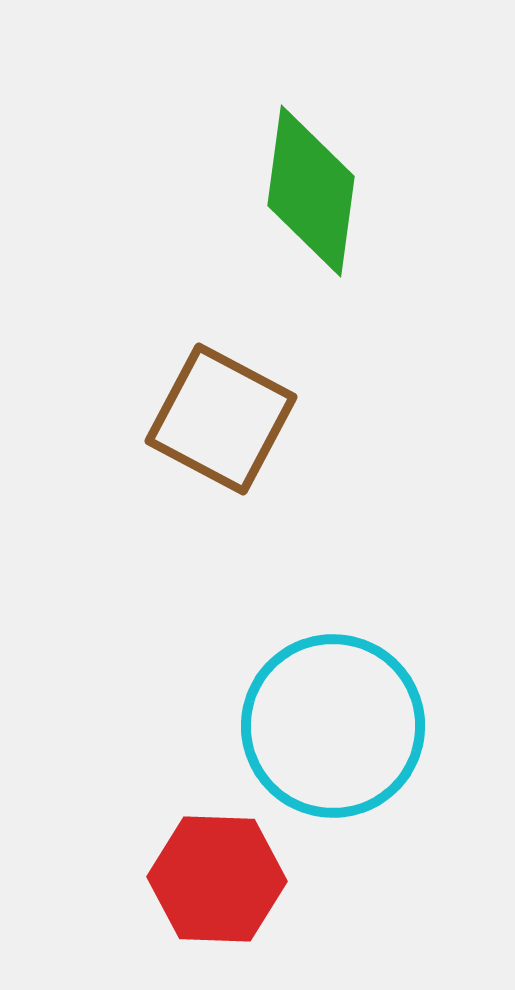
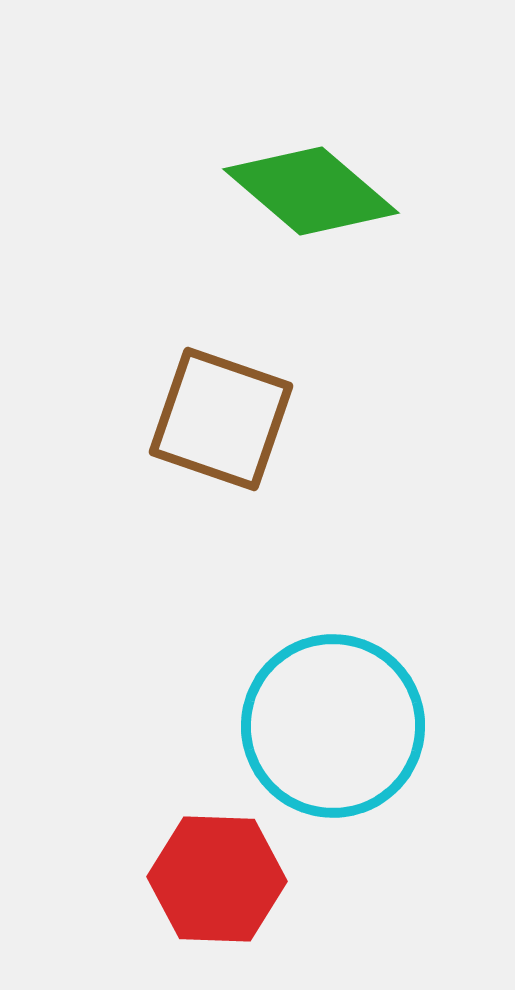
green diamond: rotated 57 degrees counterclockwise
brown square: rotated 9 degrees counterclockwise
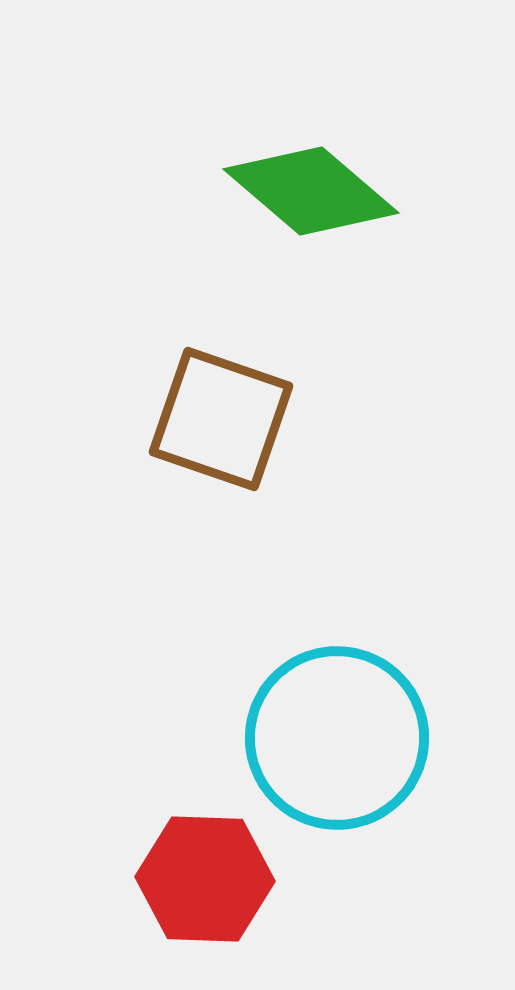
cyan circle: moved 4 px right, 12 px down
red hexagon: moved 12 px left
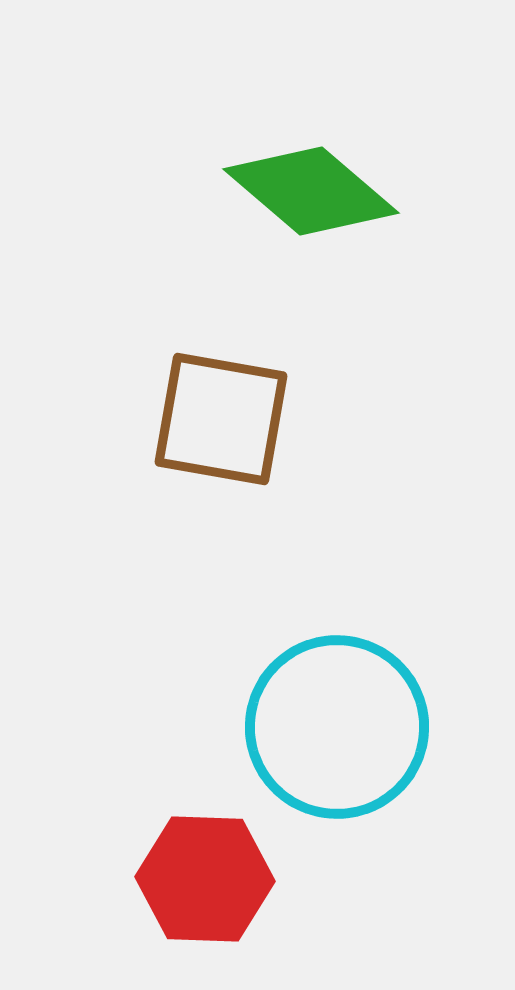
brown square: rotated 9 degrees counterclockwise
cyan circle: moved 11 px up
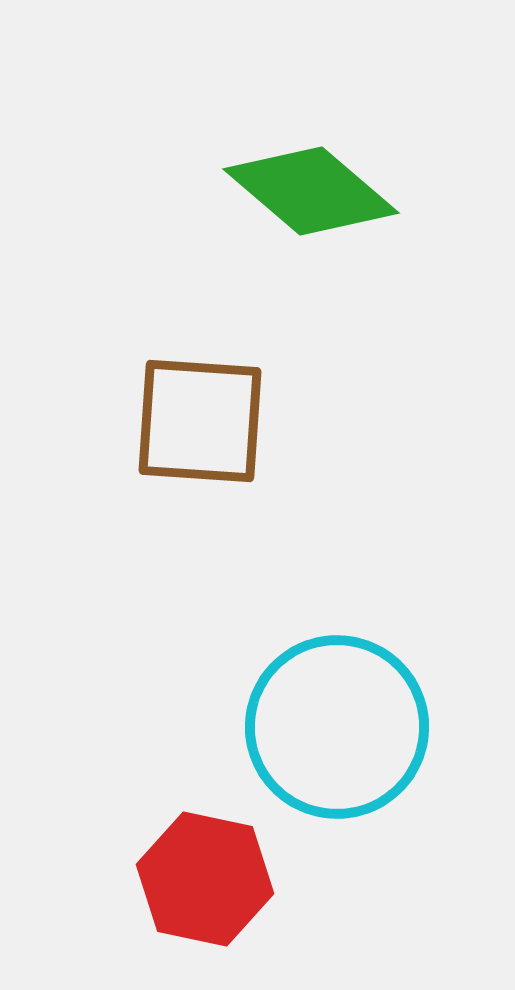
brown square: moved 21 px left, 2 px down; rotated 6 degrees counterclockwise
red hexagon: rotated 10 degrees clockwise
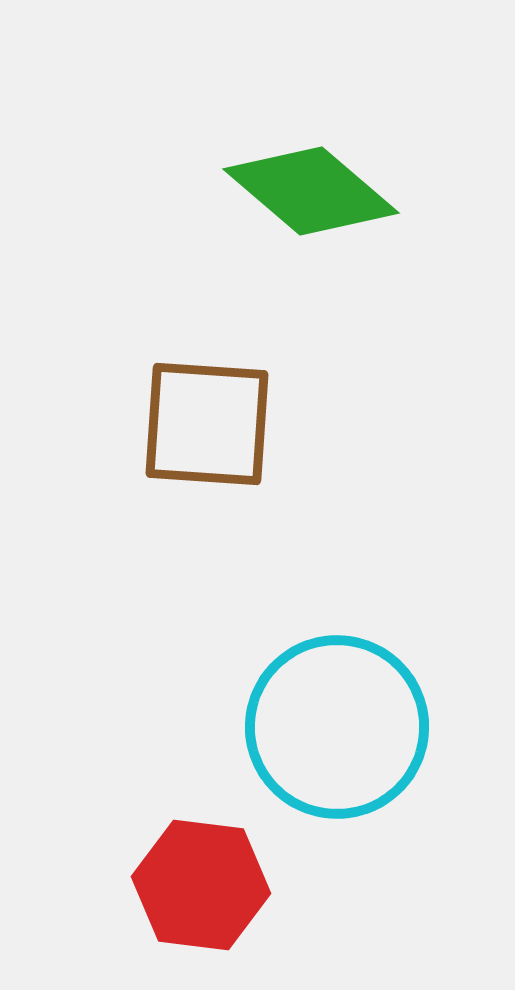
brown square: moved 7 px right, 3 px down
red hexagon: moved 4 px left, 6 px down; rotated 5 degrees counterclockwise
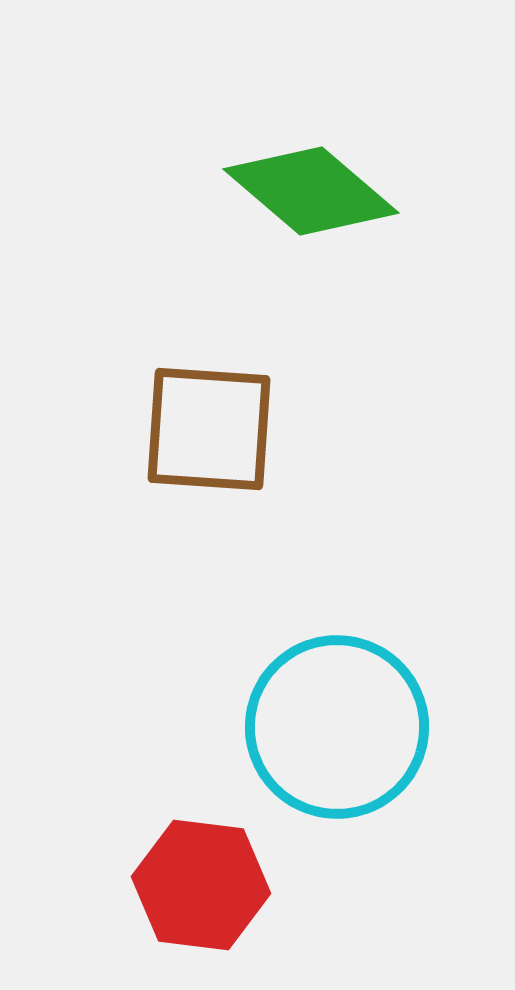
brown square: moved 2 px right, 5 px down
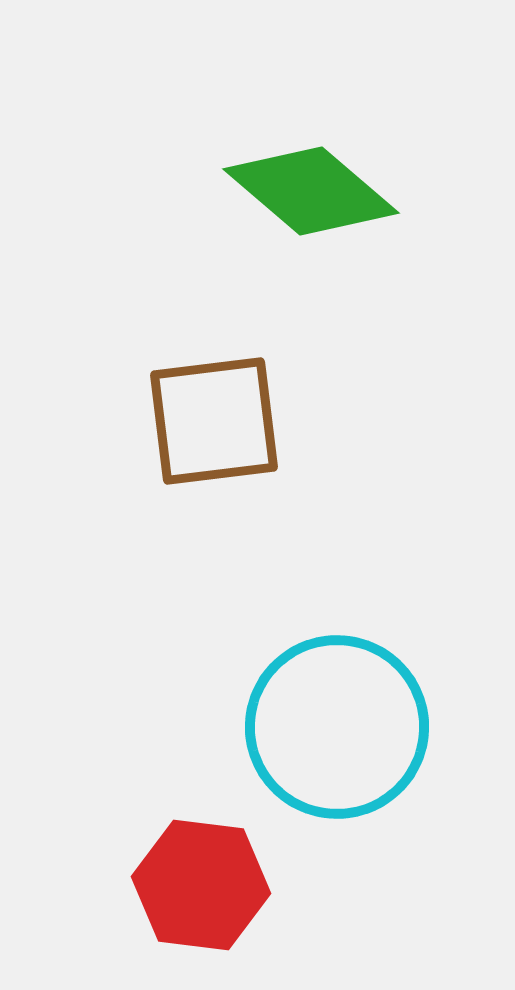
brown square: moved 5 px right, 8 px up; rotated 11 degrees counterclockwise
